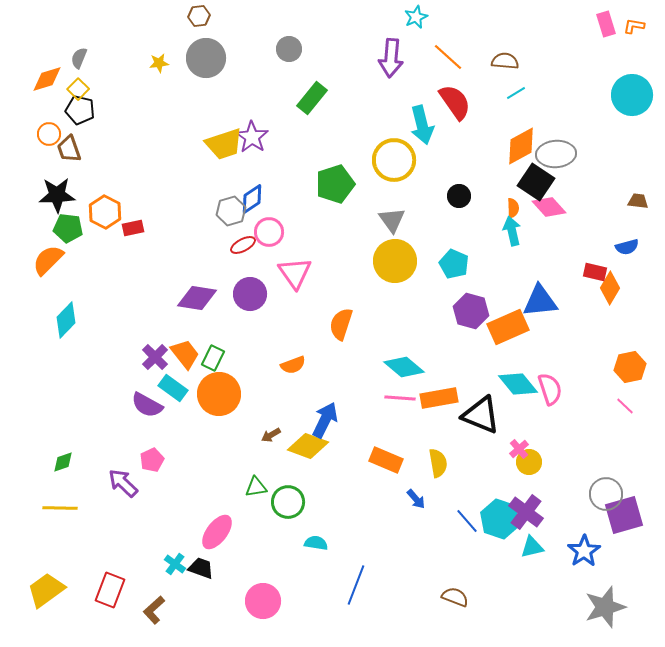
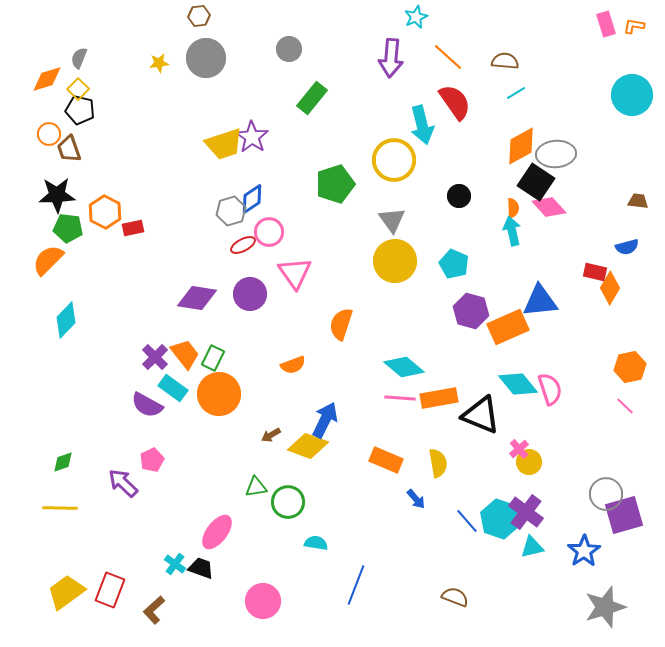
yellow trapezoid at (46, 590): moved 20 px right, 2 px down
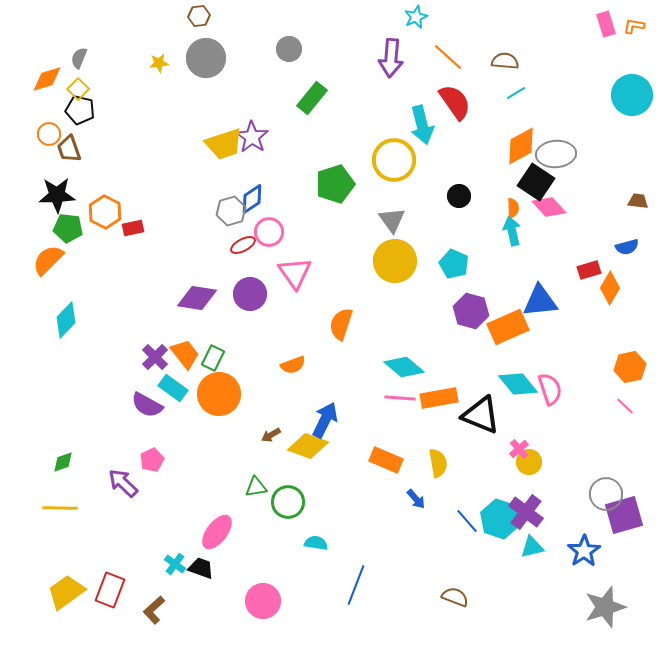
red rectangle at (595, 272): moved 6 px left, 2 px up; rotated 30 degrees counterclockwise
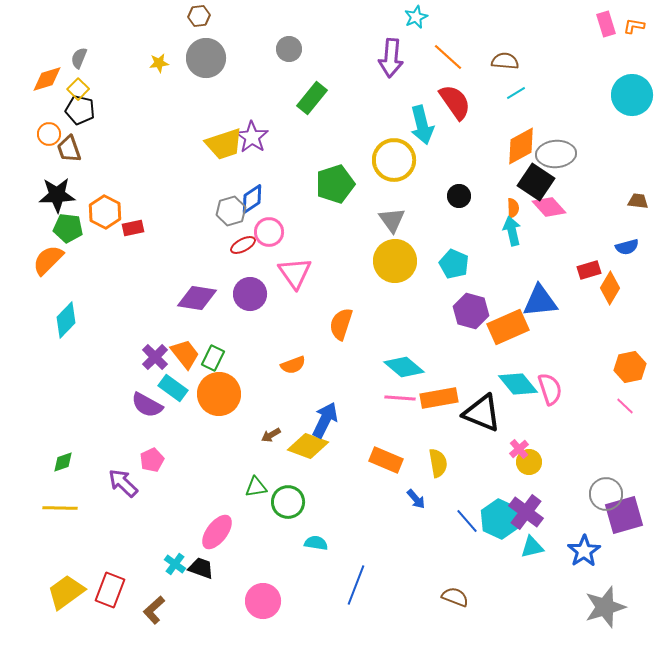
black triangle at (481, 415): moved 1 px right, 2 px up
cyan hexagon at (500, 519): rotated 6 degrees clockwise
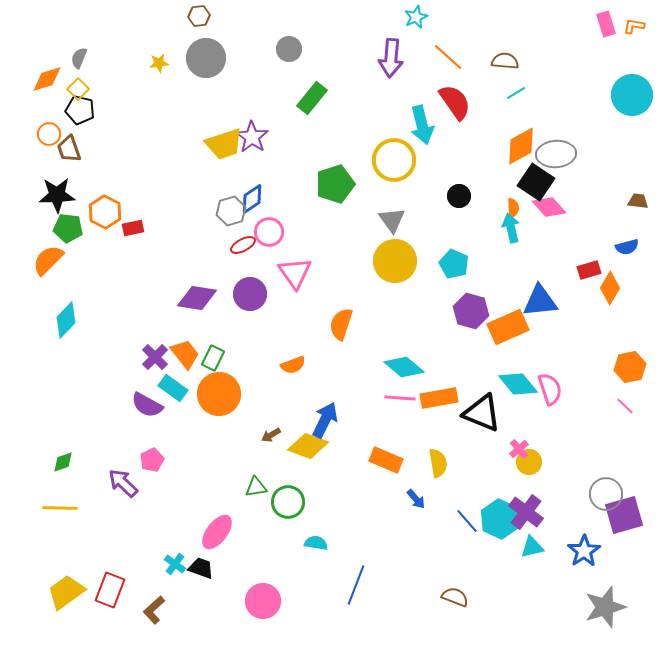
cyan arrow at (512, 231): moved 1 px left, 3 px up
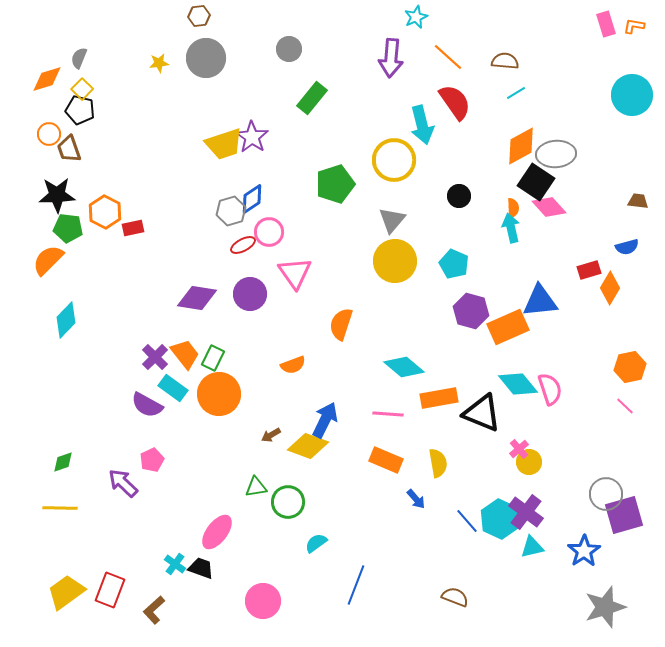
yellow square at (78, 89): moved 4 px right
gray triangle at (392, 220): rotated 16 degrees clockwise
pink line at (400, 398): moved 12 px left, 16 px down
cyan semicircle at (316, 543): rotated 45 degrees counterclockwise
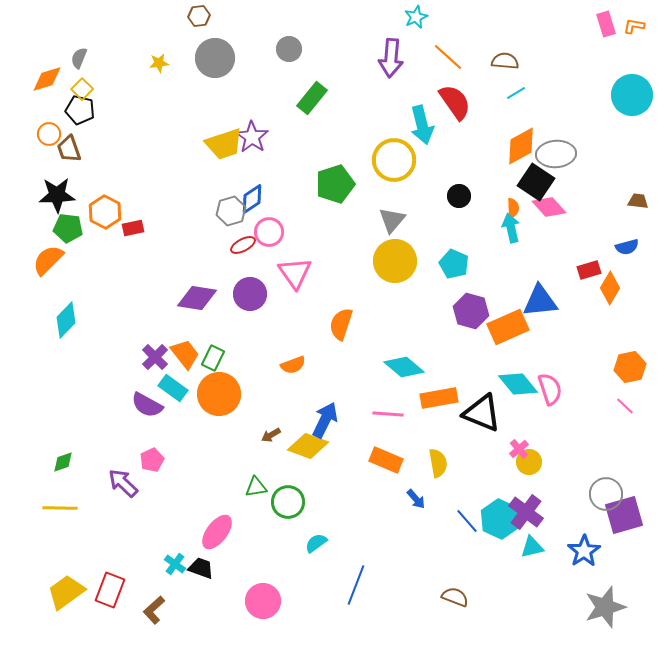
gray circle at (206, 58): moved 9 px right
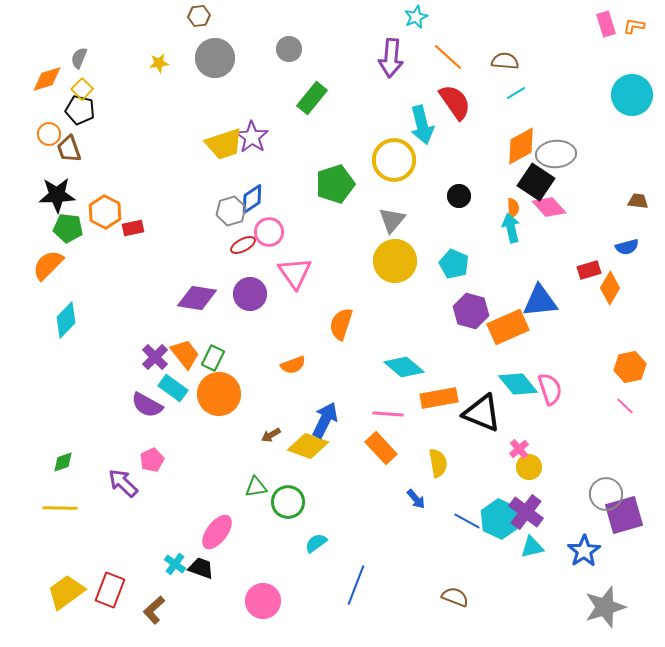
orange semicircle at (48, 260): moved 5 px down
orange rectangle at (386, 460): moved 5 px left, 12 px up; rotated 24 degrees clockwise
yellow circle at (529, 462): moved 5 px down
blue line at (467, 521): rotated 20 degrees counterclockwise
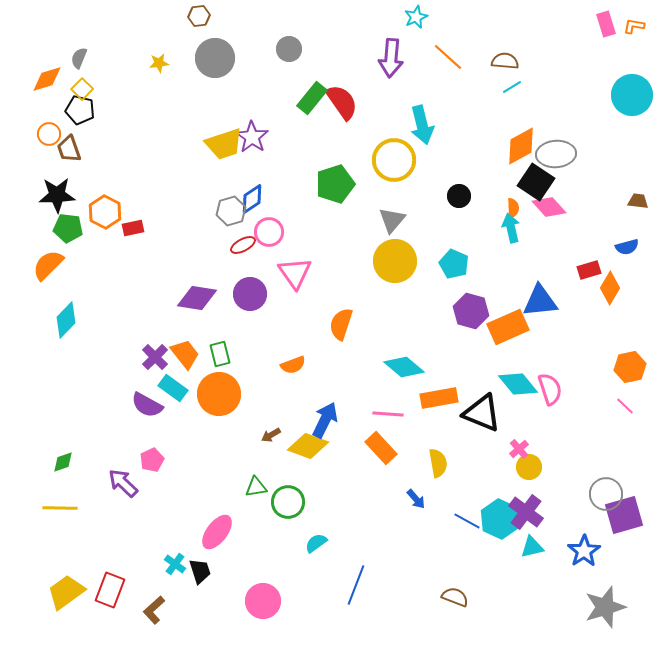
cyan line at (516, 93): moved 4 px left, 6 px up
red semicircle at (455, 102): moved 113 px left
green rectangle at (213, 358): moved 7 px right, 4 px up; rotated 40 degrees counterclockwise
black trapezoid at (201, 568): moved 1 px left, 3 px down; rotated 52 degrees clockwise
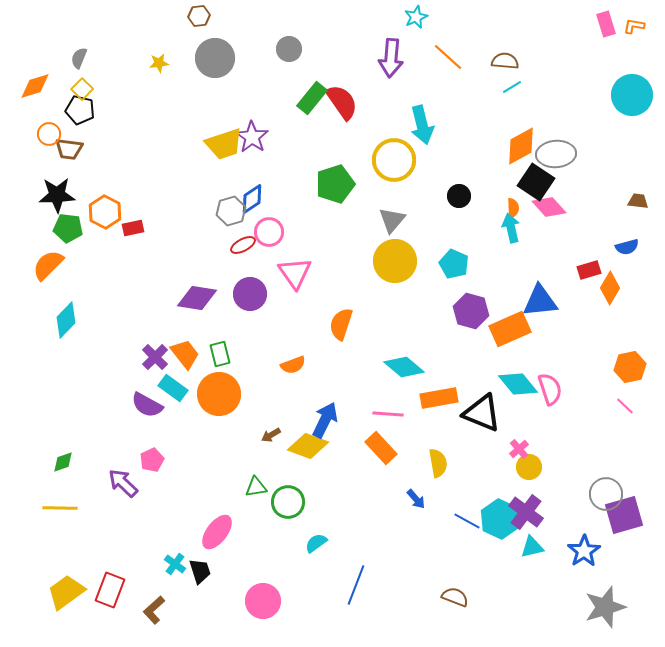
orange diamond at (47, 79): moved 12 px left, 7 px down
brown trapezoid at (69, 149): rotated 64 degrees counterclockwise
orange rectangle at (508, 327): moved 2 px right, 2 px down
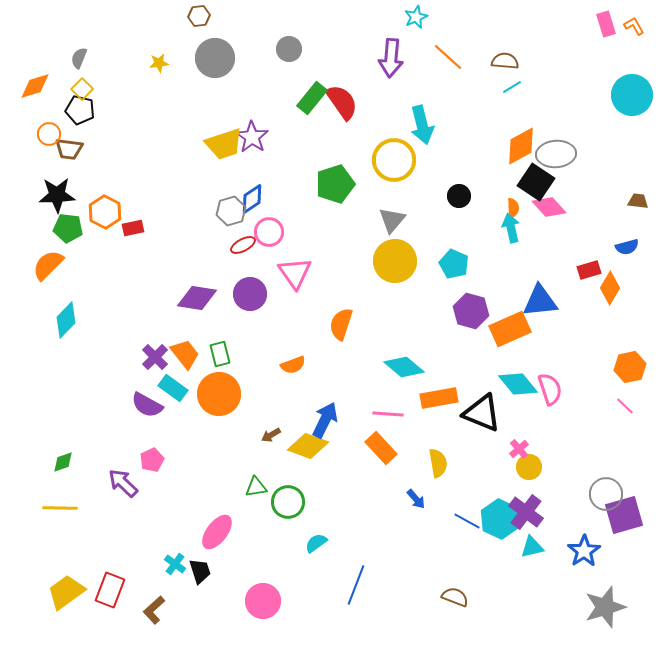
orange L-shape at (634, 26): rotated 50 degrees clockwise
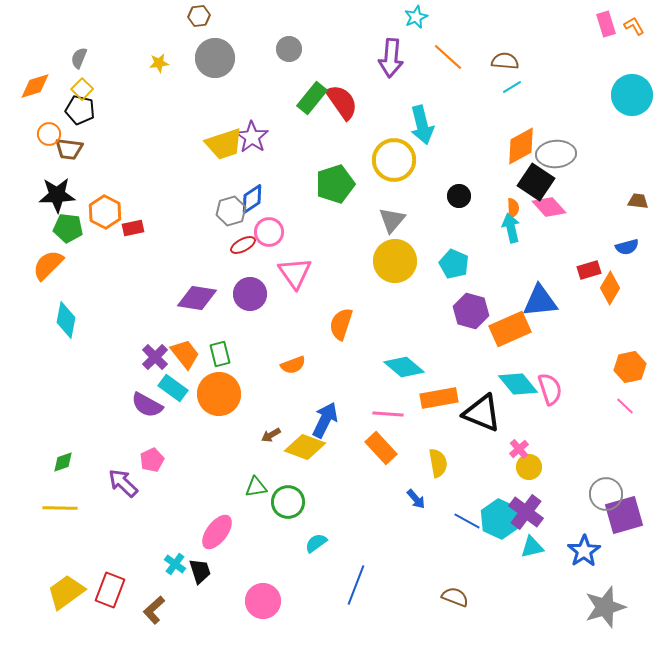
cyan diamond at (66, 320): rotated 33 degrees counterclockwise
yellow diamond at (308, 446): moved 3 px left, 1 px down
